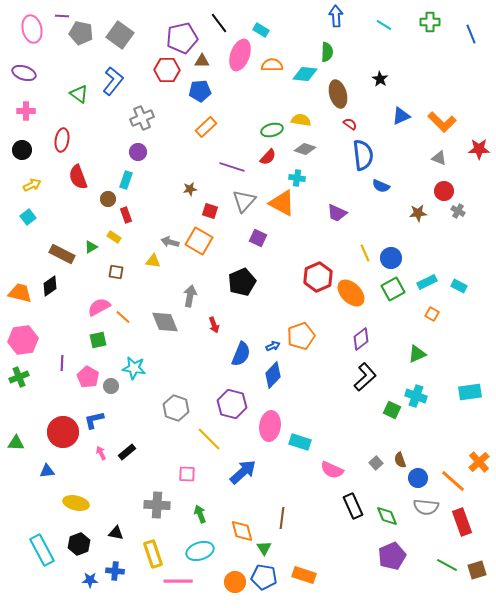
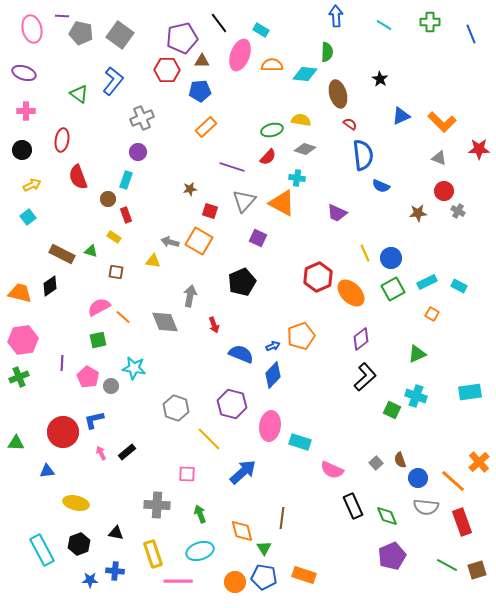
green triangle at (91, 247): moved 4 px down; rotated 48 degrees clockwise
blue semicircle at (241, 354): rotated 90 degrees counterclockwise
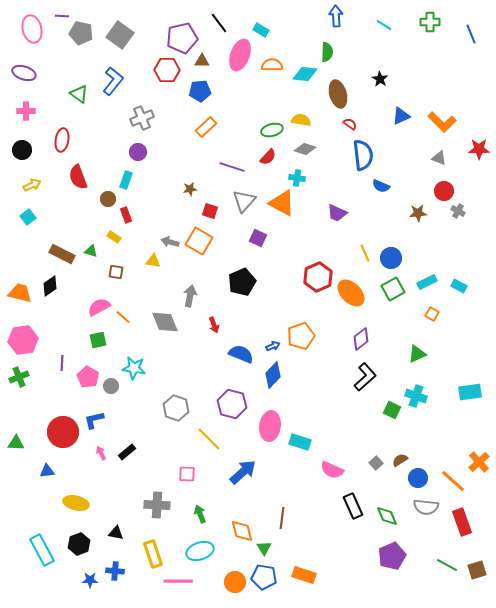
brown semicircle at (400, 460): rotated 77 degrees clockwise
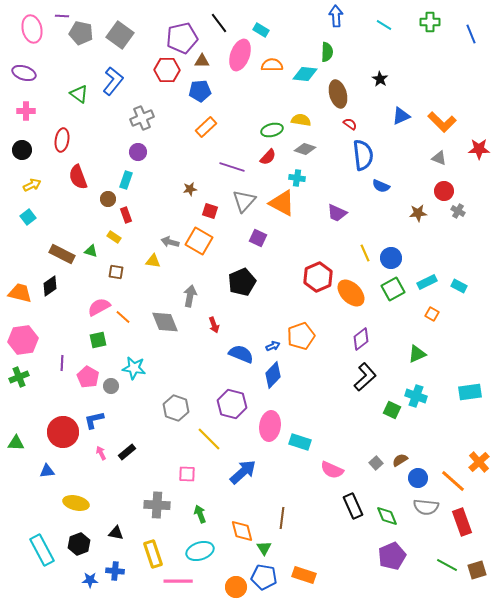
orange circle at (235, 582): moved 1 px right, 5 px down
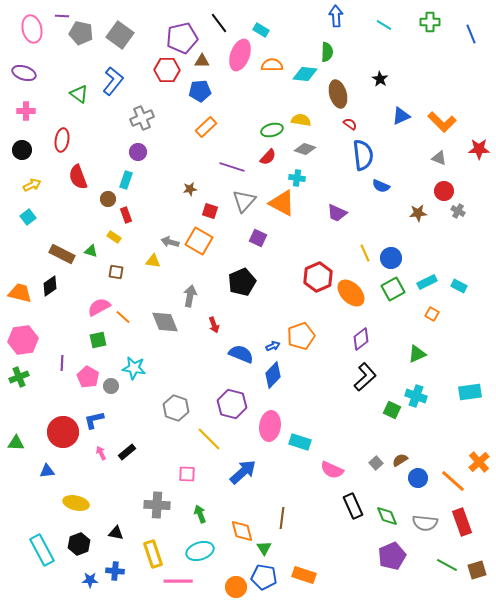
gray semicircle at (426, 507): moved 1 px left, 16 px down
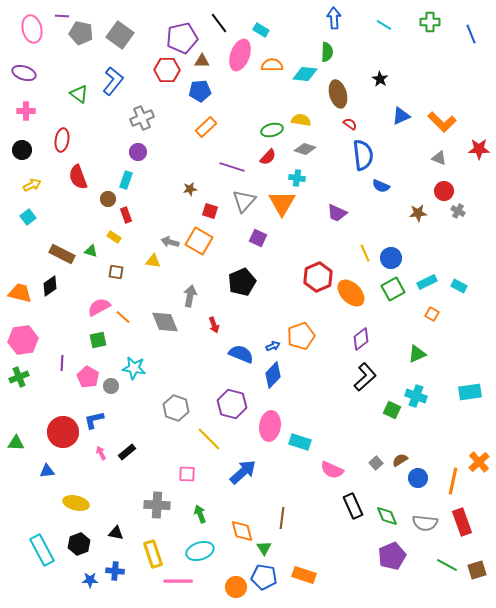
blue arrow at (336, 16): moved 2 px left, 2 px down
orange triangle at (282, 203): rotated 32 degrees clockwise
orange line at (453, 481): rotated 60 degrees clockwise
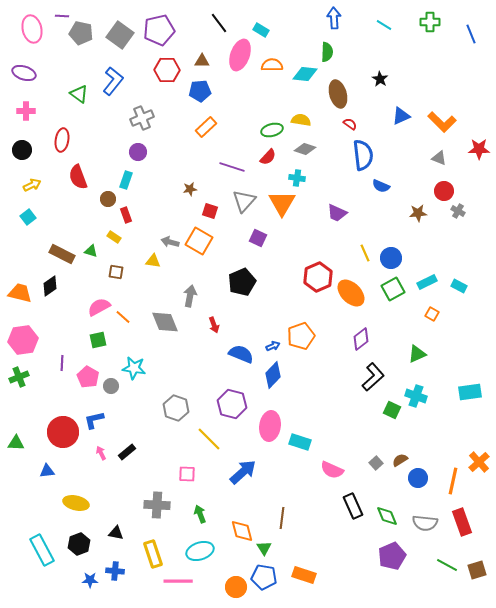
purple pentagon at (182, 38): moved 23 px left, 8 px up
black L-shape at (365, 377): moved 8 px right
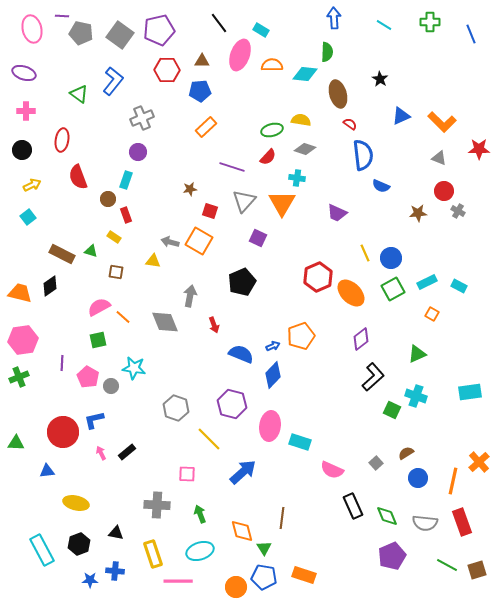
brown semicircle at (400, 460): moved 6 px right, 7 px up
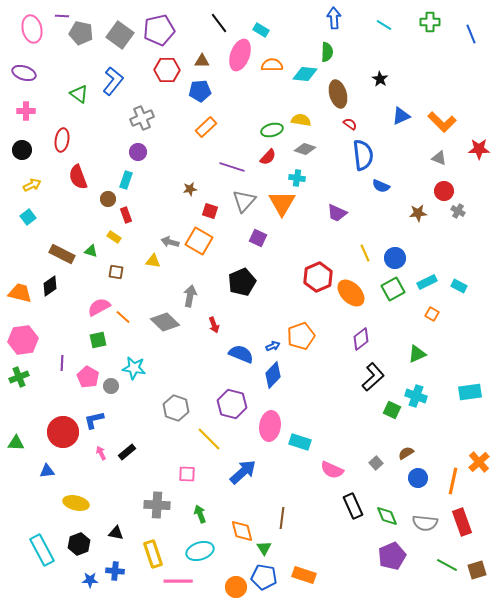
blue circle at (391, 258): moved 4 px right
gray diamond at (165, 322): rotated 24 degrees counterclockwise
